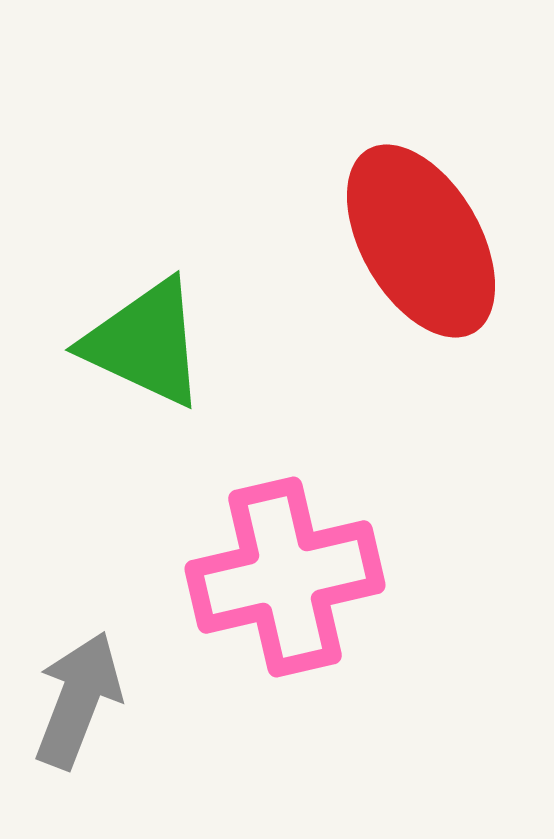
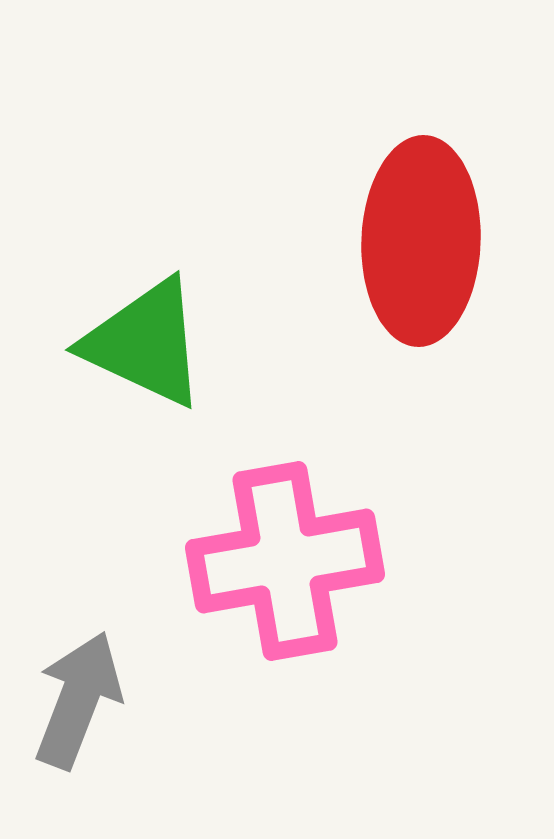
red ellipse: rotated 32 degrees clockwise
pink cross: moved 16 px up; rotated 3 degrees clockwise
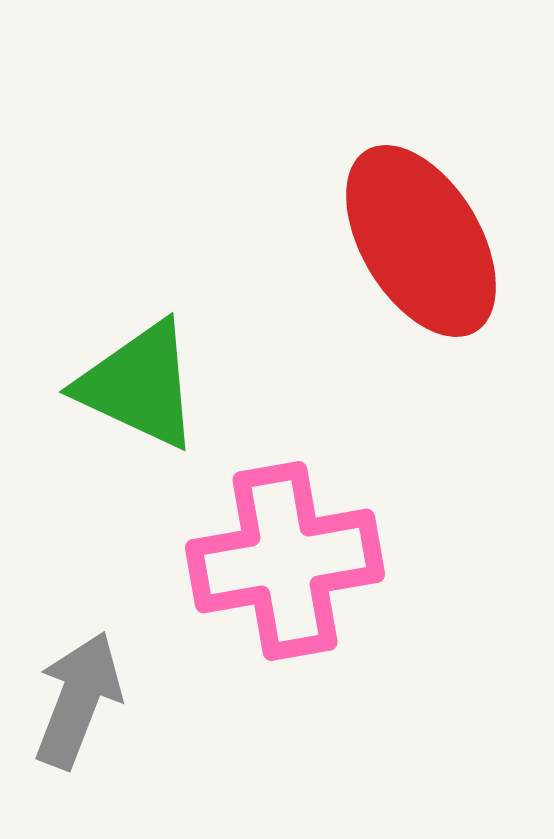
red ellipse: rotated 33 degrees counterclockwise
green triangle: moved 6 px left, 42 px down
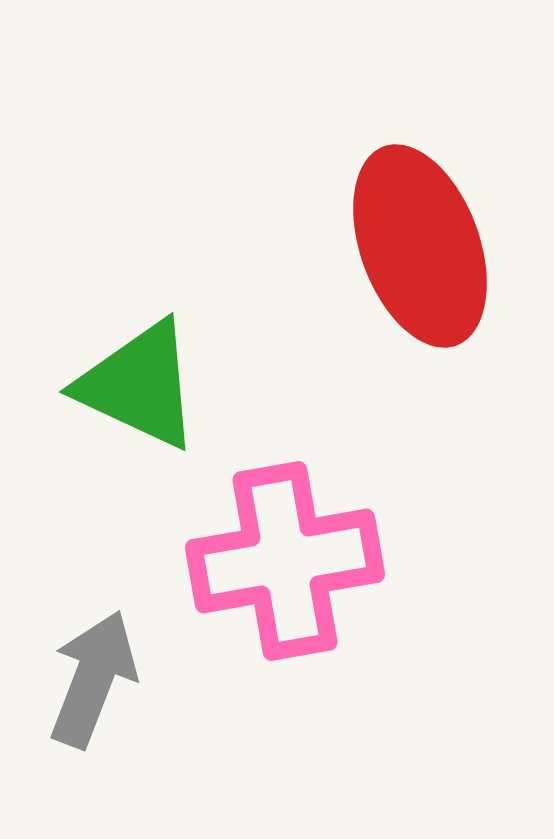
red ellipse: moved 1 px left, 5 px down; rotated 11 degrees clockwise
gray arrow: moved 15 px right, 21 px up
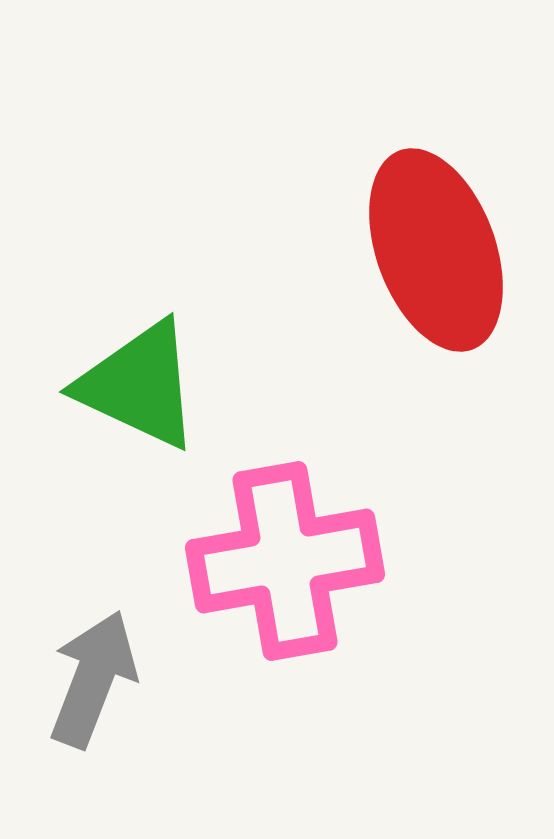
red ellipse: moved 16 px right, 4 px down
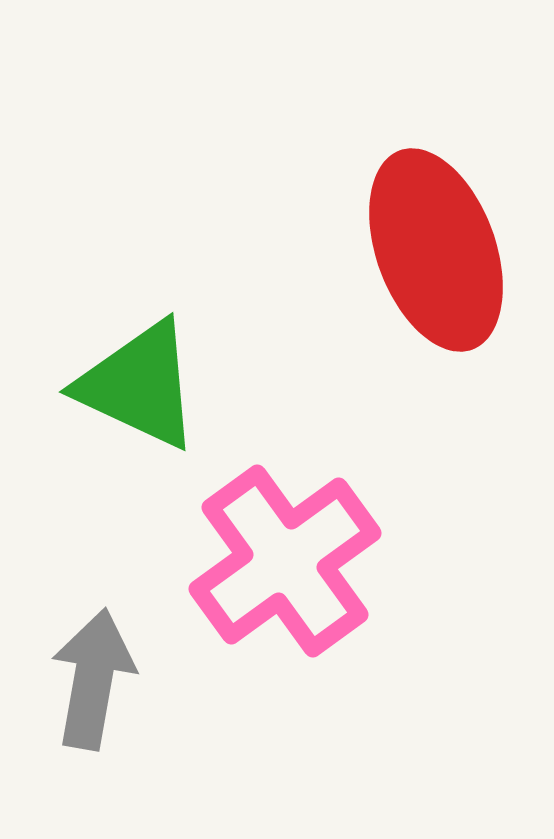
pink cross: rotated 26 degrees counterclockwise
gray arrow: rotated 11 degrees counterclockwise
